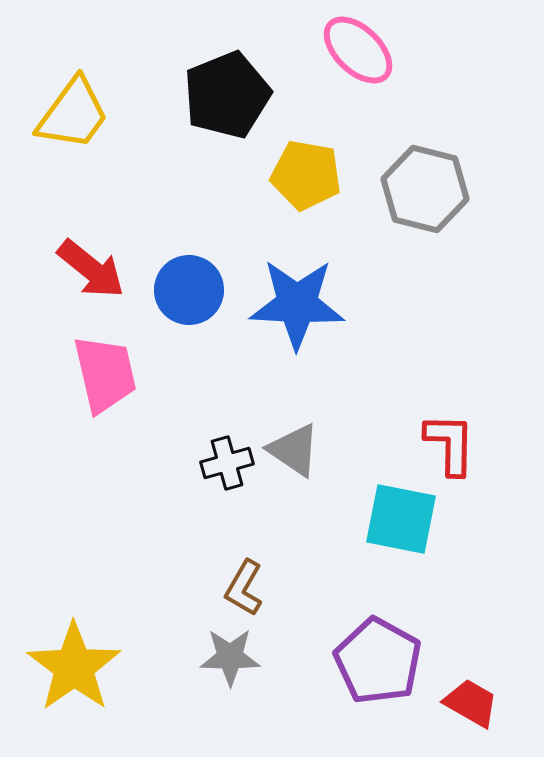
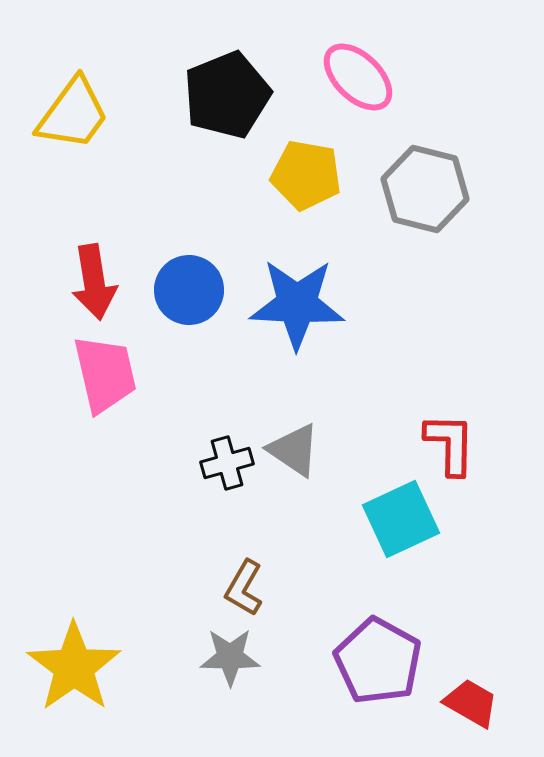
pink ellipse: moved 27 px down
red arrow: moved 3 px right, 13 px down; rotated 42 degrees clockwise
cyan square: rotated 36 degrees counterclockwise
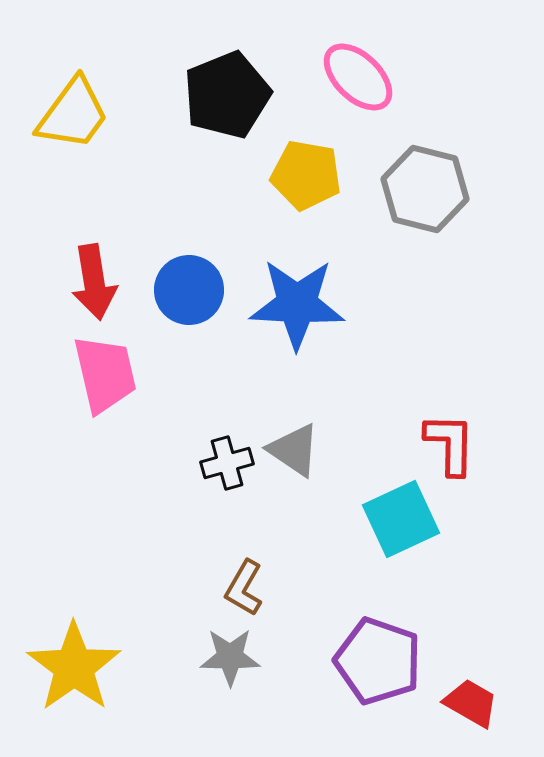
purple pentagon: rotated 10 degrees counterclockwise
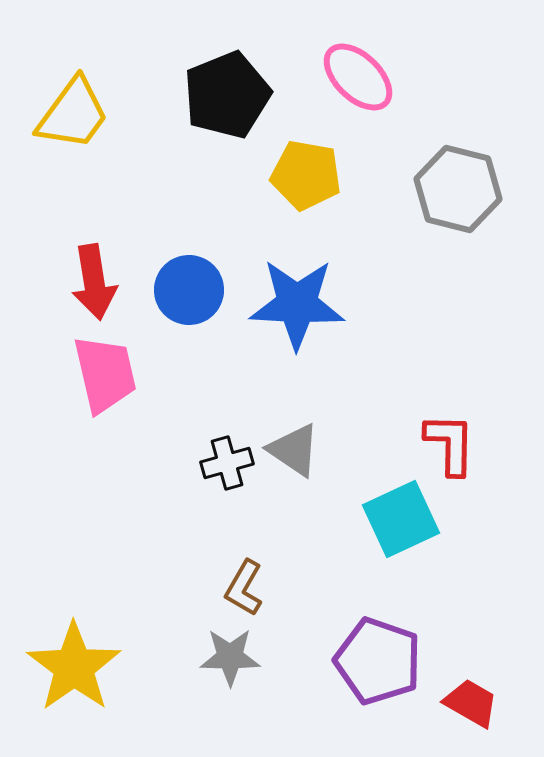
gray hexagon: moved 33 px right
